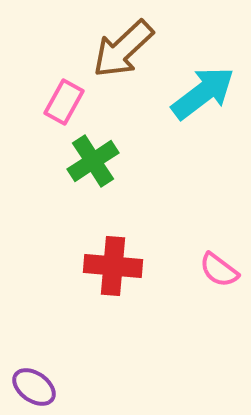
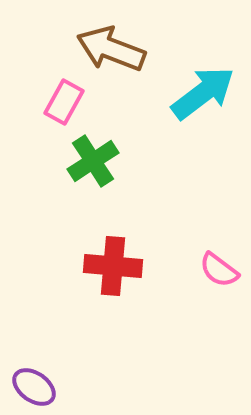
brown arrow: moved 12 px left; rotated 64 degrees clockwise
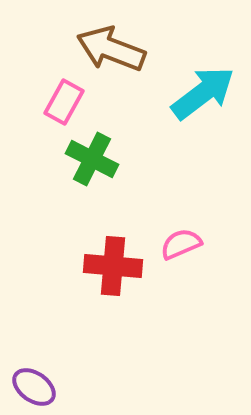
green cross: moved 1 px left, 2 px up; rotated 30 degrees counterclockwise
pink semicircle: moved 38 px left, 26 px up; rotated 120 degrees clockwise
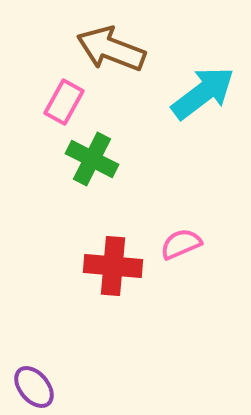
purple ellipse: rotated 15 degrees clockwise
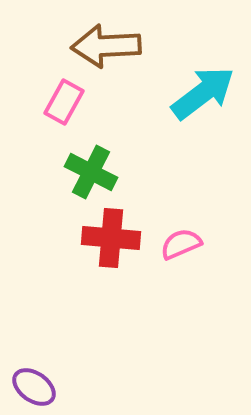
brown arrow: moved 5 px left, 3 px up; rotated 24 degrees counterclockwise
green cross: moved 1 px left, 13 px down
red cross: moved 2 px left, 28 px up
purple ellipse: rotated 15 degrees counterclockwise
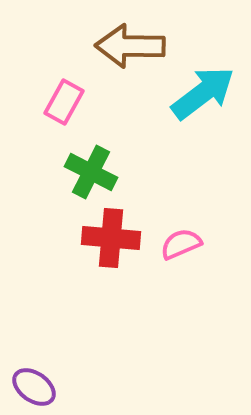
brown arrow: moved 24 px right; rotated 4 degrees clockwise
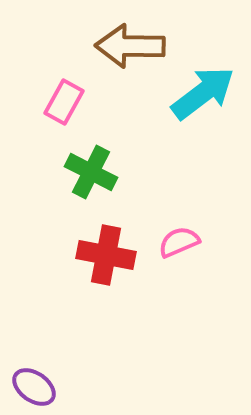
red cross: moved 5 px left, 17 px down; rotated 6 degrees clockwise
pink semicircle: moved 2 px left, 2 px up
